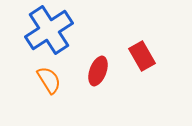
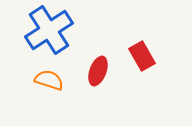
orange semicircle: rotated 40 degrees counterclockwise
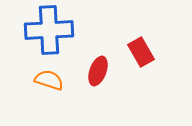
blue cross: rotated 30 degrees clockwise
red rectangle: moved 1 px left, 4 px up
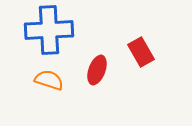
red ellipse: moved 1 px left, 1 px up
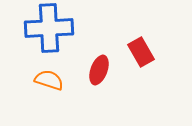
blue cross: moved 2 px up
red ellipse: moved 2 px right
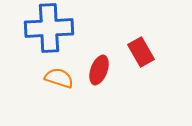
orange semicircle: moved 10 px right, 2 px up
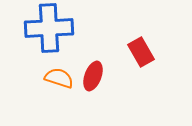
red ellipse: moved 6 px left, 6 px down
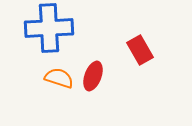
red rectangle: moved 1 px left, 2 px up
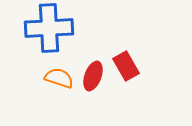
red rectangle: moved 14 px left, 16 px down
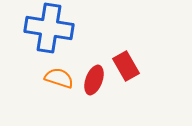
blue cross: rotated 12 degrees clockwise
red ellipse: moved 1 px right, 4 px down
